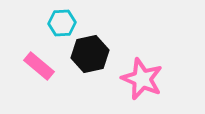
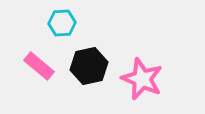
black hexagon: moved 1 px left, 12 px down
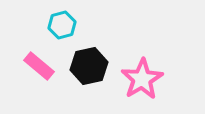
cyan hexagon: moved 2 px down; rotated 12 degrees counterclockwise
pink star: rotated 18 degrees clockwise
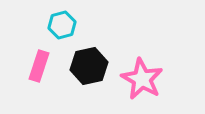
pink rectangle: rotated 68 degrees clockwise
pink star: rotated 12 degrees counterclockwise
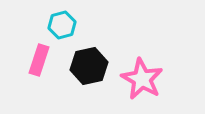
pink rectangle: moved 6 px up
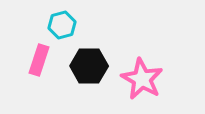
black hexagon: rotated 12 degrees clockwise
